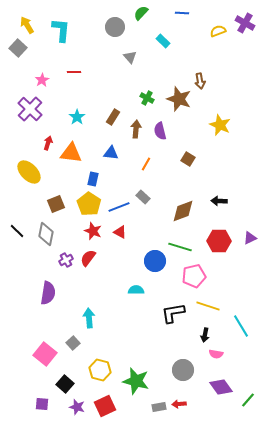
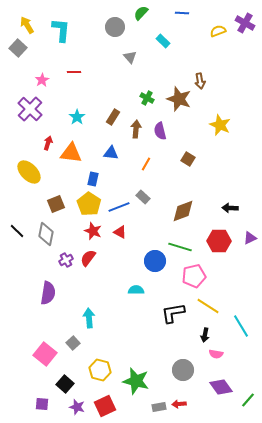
black arrow at (219, 201): moved 11 px right, 7 px down
yellow line at (208, 306): rotated 15 degrees clockwise
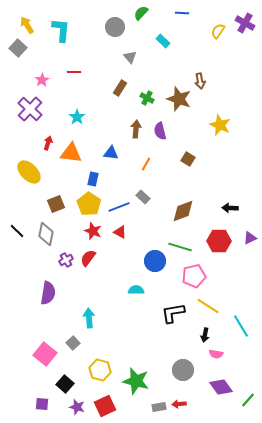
yellow semicircle at (218, 31): rotated 35 degrees counterclockwise
brown rectangle at (113, 117): moved 7 px right, 29 px up
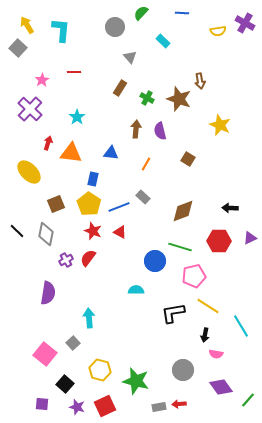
yellow semicircle at (218, 31): rotated 133 degrees counterclockwise
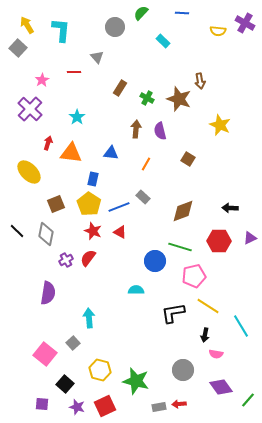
yellow semicircle at (218, 31): rotated 14 degrees clockwise
gray triangle at (130, 57): moved 33 px left
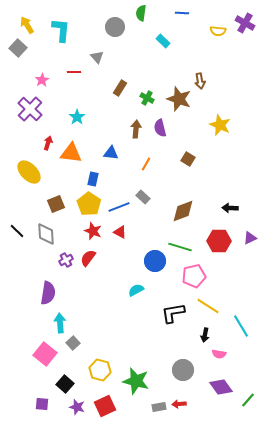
green semicircle at (141, 13): rotated 35 degrees counterclockwise
purple semicircle at (160, 131): moved 3 px up
gray diamond at (46, 234): rotated 15 degrees counterclockwise
cyan semicircle at (136, 290): rotated 28 degrees counterclockwise
cyan arrow at (89, 318): moved 29 px left, 5 px down
pink semicircle at (216, 354): moved 3 px right
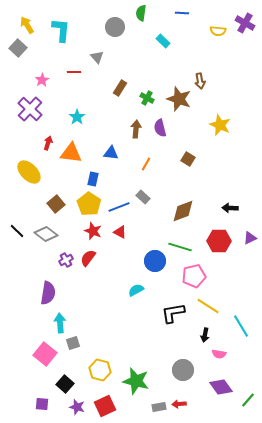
brown square at (56, 204): rotated 18 degrees counterclockwise
gray diamond at (46, 234): rotated 50 degrees counterclockwise
gray square at (73, 343): rotated 24 degrees clockwise
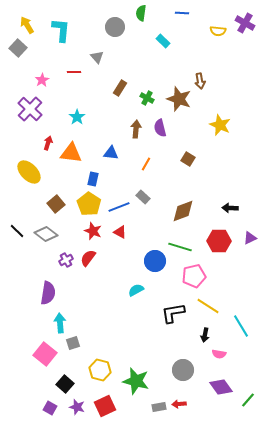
purple square at (42, 404): moved 8 px right, 4 px down; rotated 24 degrees clockwise
